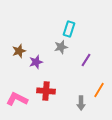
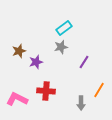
cyan rectangle: moved 5 px left, 1 px up; rotated 35 degrees clockwise
purple line: moved 2 px left, 2 px down
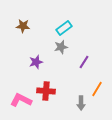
brown star: moved 4 px right, 25 px up; rotated 24 degrees clockwise
orange line: moved 2 px left, 1 px up
pink L-shape: moved 4 px right, 1 px down
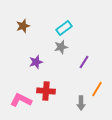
brown star: rotated 24 degrees counterclockwise
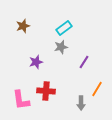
pink L-shape: rotated 125 degrees counterclockwise
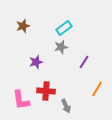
gray arrow: moved 15 px left, 3 px down; rotated 24 degrees counterclockwise
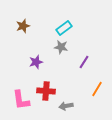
gray star: rotated 24 degrees clockwise
gray arrow: rotated 104 degrees clockwise
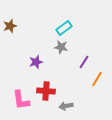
brown star: moved 13 px left
orange line: moved 10 px up
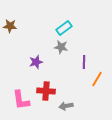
brown star: rotated 24 degrees clockwise
purple line: rotated 32 degrees counterclockwise
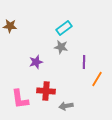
pink L-shape: moved 1 px left, 1 px up
